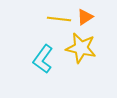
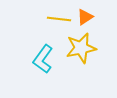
yellow star: rotated 24 degrees counterclockwise
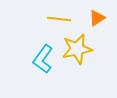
orange triangle: moved 12 px right, 1 px down
yellow star: moved 4 px left, 1 px down
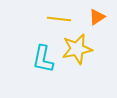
orange triangle: moved 1 px up
cyan L-shape: rotated 24 degrees counterclockwise
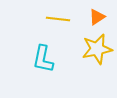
yellow line: moved 1 px left
yellow star: moved 20 px right
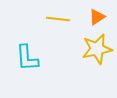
cyan L-shape: moved 16 px left, 1 px up; rotated 16 degrees counterclockwise
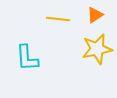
orange triangle: moved 2 px left, 2 px up
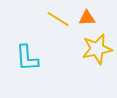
orange triangle: moved 8 px left, 3 px down; rotated 30 degrees clockwise
yellow line: rotated 25 degrees clockwise
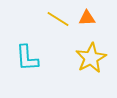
yellow star: moved 6 px left, 9 px down; rotated 16 degrees counterclockwise
